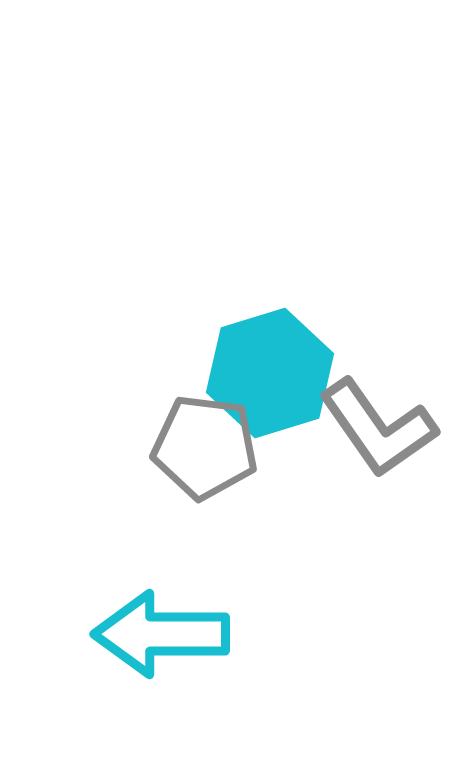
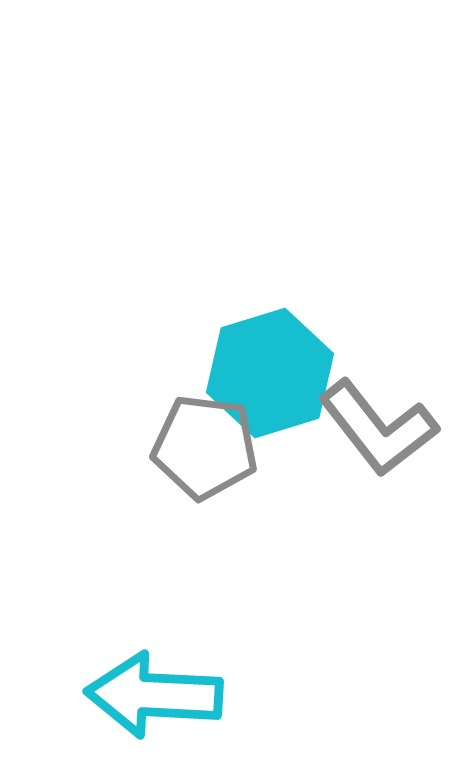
gray L-shape: rotated 3 degrees counterclockwise
cyan arrow: moved 7 px left, 61 px down; rotated 3 degrees clockwise
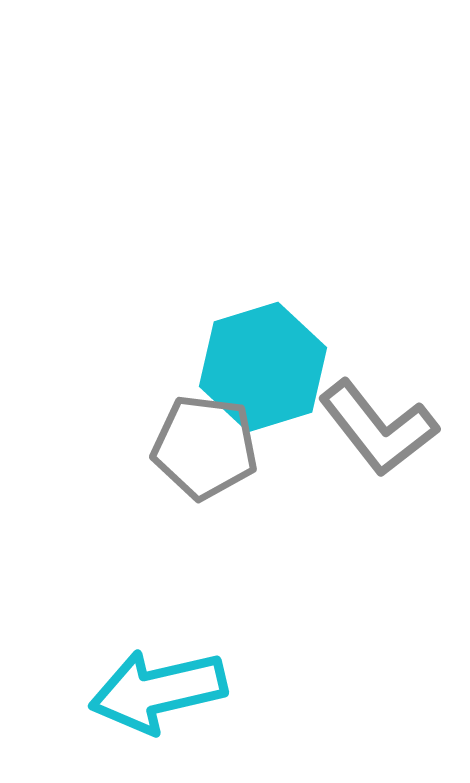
cyan hexagon: moved 7 px left, 6 px up
cyan arrow: moved 4 px right, 4 px up; rotated 16 degrees counterclockwise
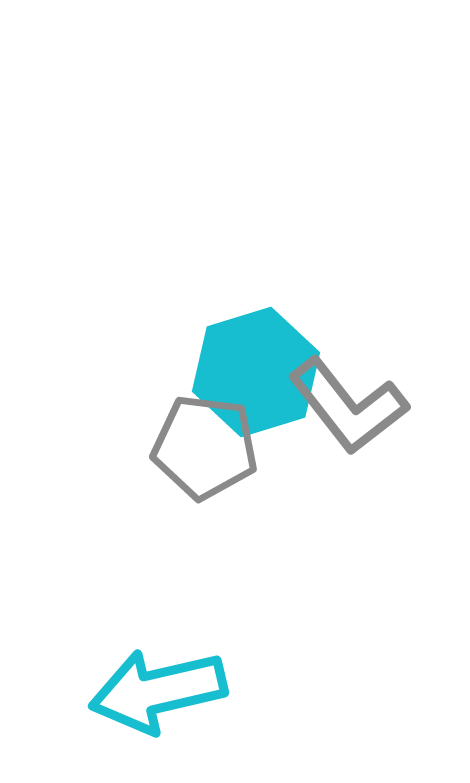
cyan hexagon: moved 7 px left, 5 px down
gray L-shape: moved 30 px left, 22 px up
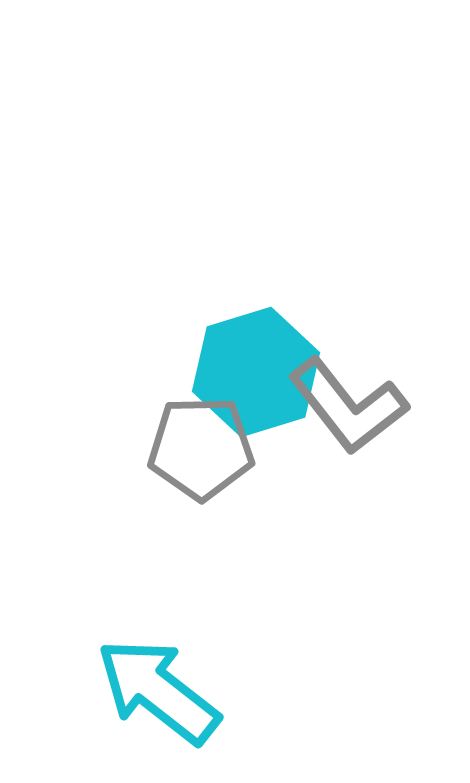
gray pentagon: moved 4 px left, 1 px down; rotated 8 degrees counterclockwise
cyan arrow: rotated 51 degrees clockwise
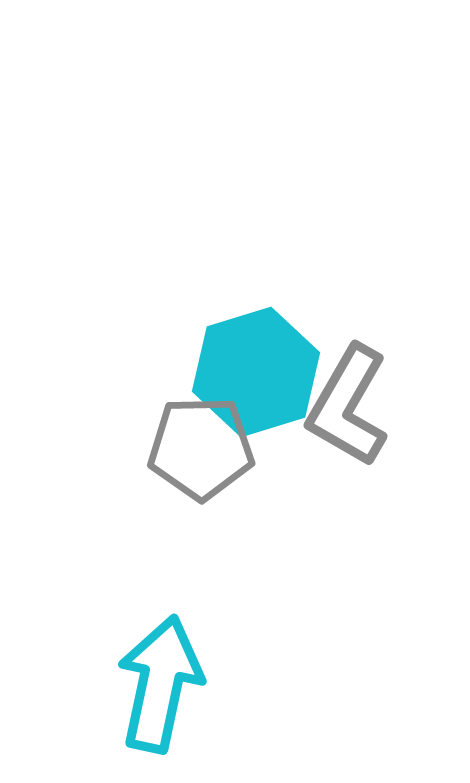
gray L-shape: rotated 68 degrees clockwise
cyan arrow: moved 2 px right, 7 px up; rotated 64 degrees clockwise
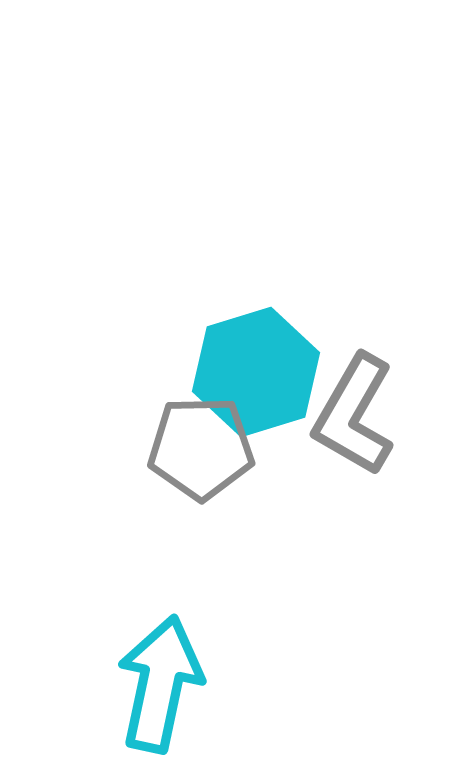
gray L-shape: moved 6 px right, 9 px down
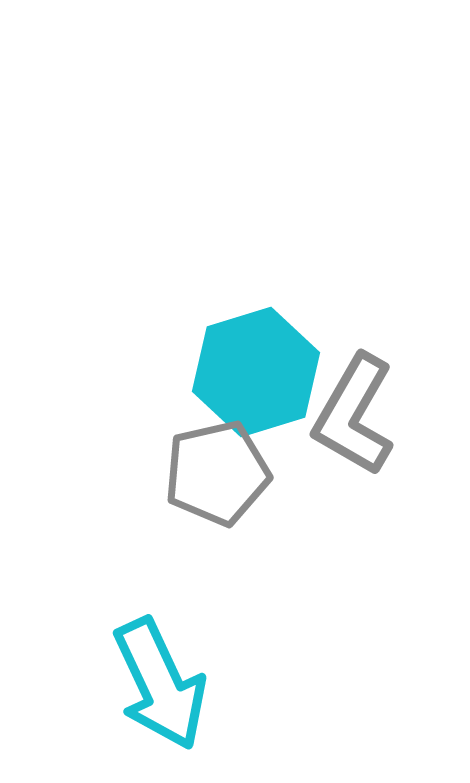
gray pentagon: moved 16 px right, 25 px down; rotated 12 degrees counterclockwise
cyan arrow: rotated 143 degrees clockwise
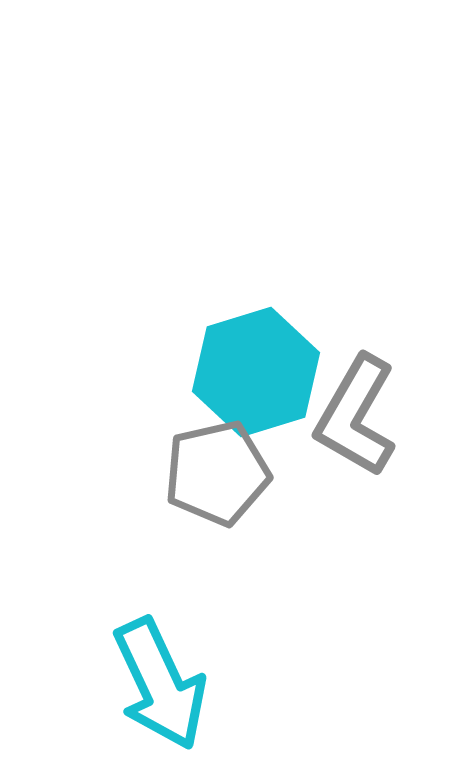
gray L-shape: moved 2 px right, 1 px down
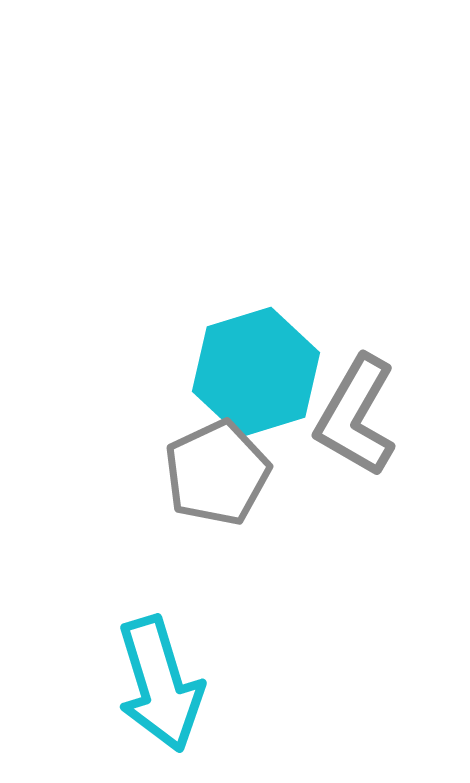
gray pentagon: rotated 12 degrees counterclockwise
cyan arrow: rotated 8 degrees clockwise
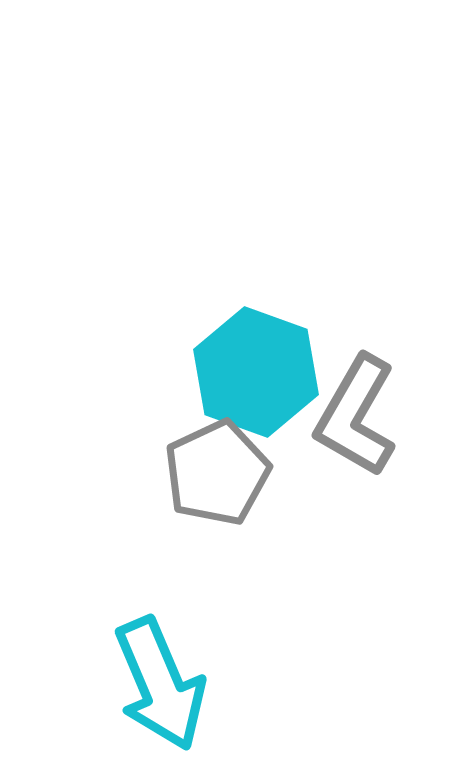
cyan hexagon: rotated 23 degrees counterclockwise
cyan arrow: rotated 6 degrees counterclockwise
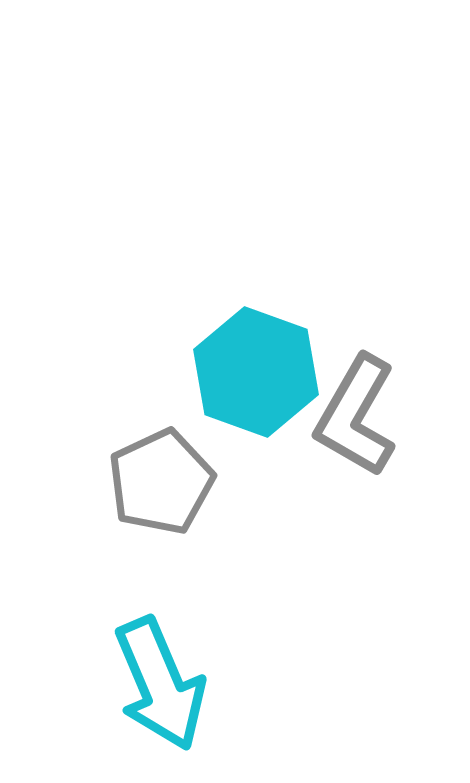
gray pentagon: moved 56 px left, 9 px down
